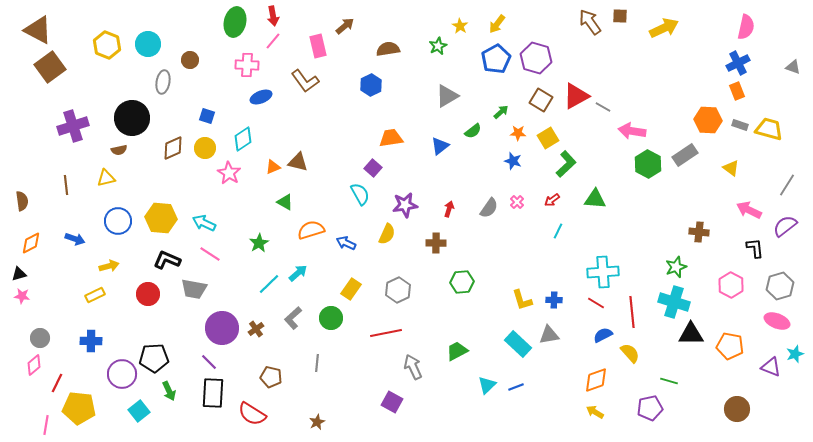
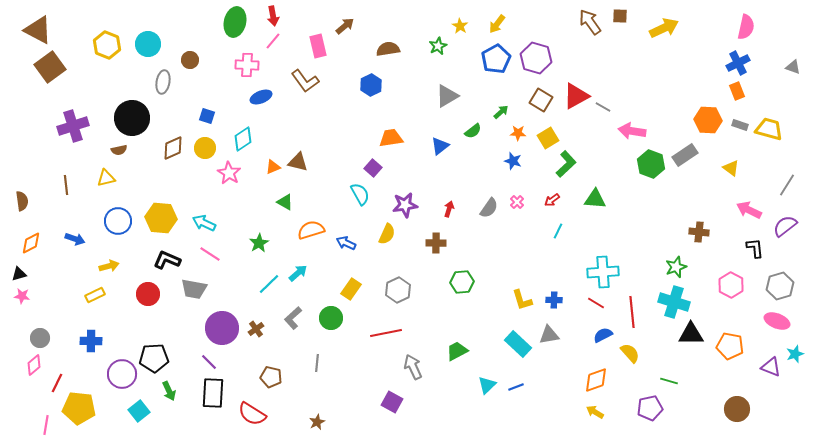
green hexagon at (648, 164): moved 3 px right; rotated 8 degrees counterclockwise
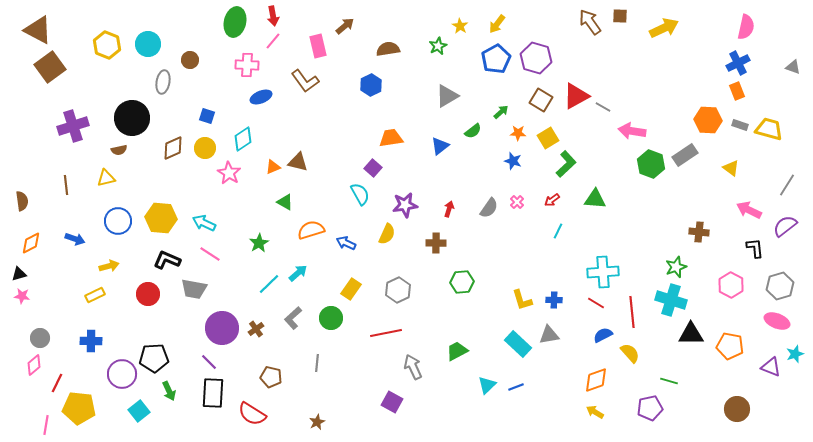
cyan cross at (674, 302): moved 3 px left, 2 px up
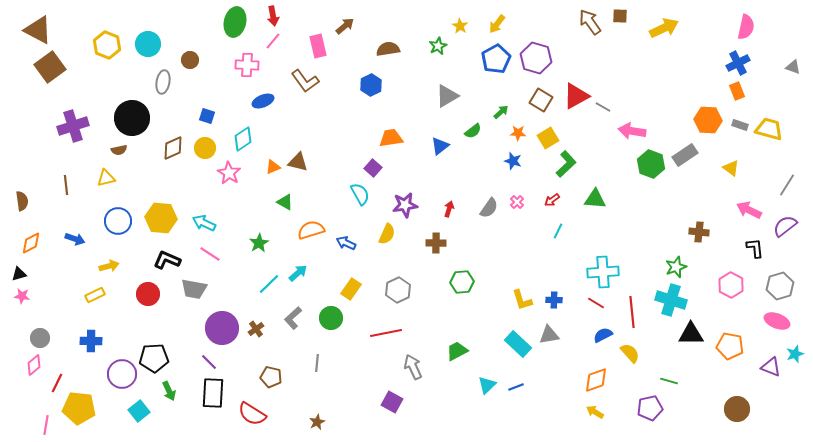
blue ellipse at (261, 97): moved 2 px right, 4 px down
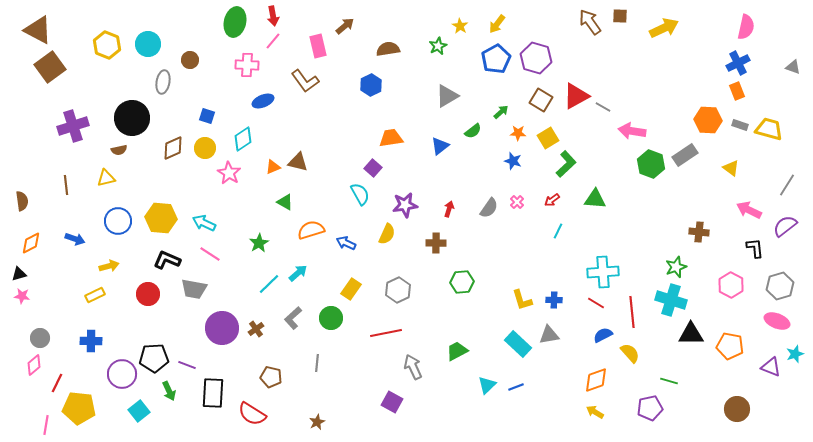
purple line at (209, 362): moved 22 px left, 3 px down; rotated 24 degrees counterclockwise
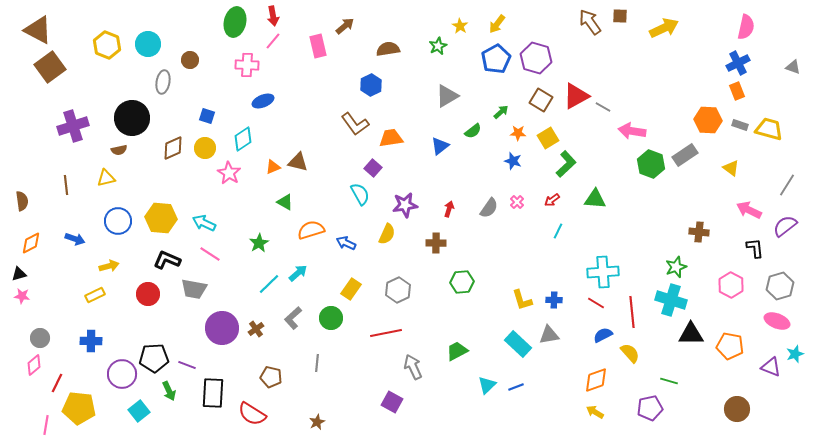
brown L-shape at (305, 81): moved 50 px right, 43 px down
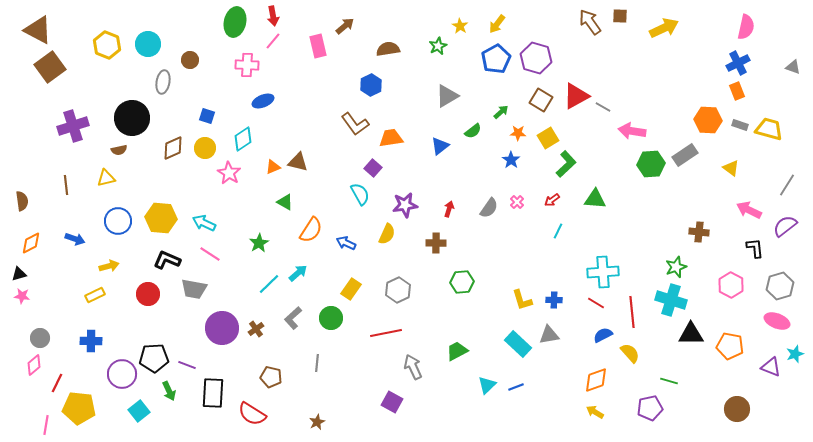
blue star at (513, 161): moved 2 px left, 1 px up; rotated 18 degrees clockwise
green hexagon at (651, 164): rotated 24 degrees counterclockwise
orange semicircle at (311, 230): rotated 140 degrees clockwise
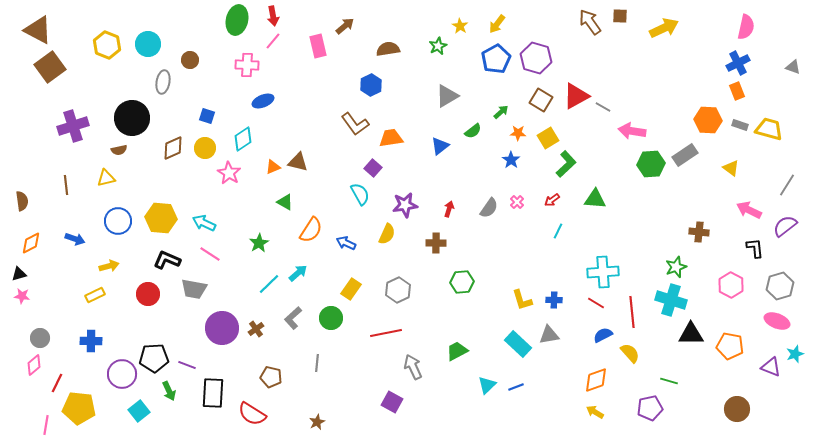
green ellipse at (235, 22): moved 2 px right, 2 px up
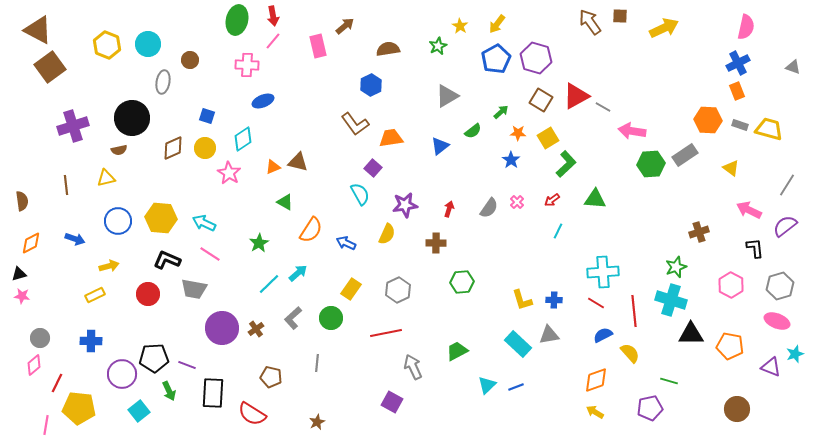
brown cross at (699, 232): rotated 24 degrees counterclockwise
red line at (632, 312): moved 2 px right, 1 px up
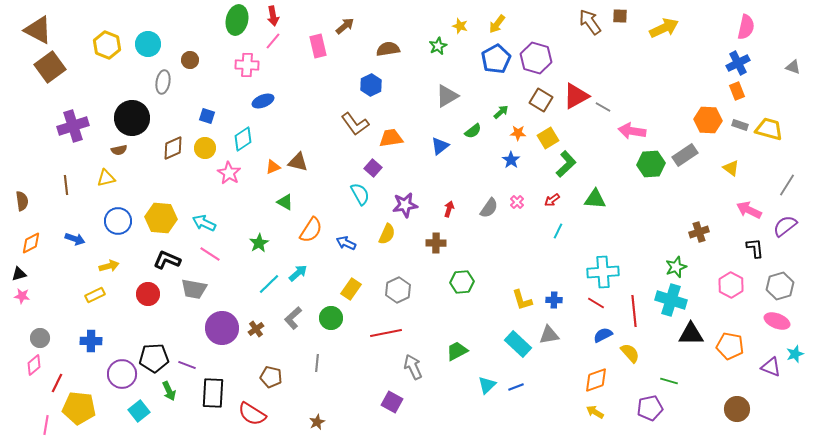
yellow star at (460, 26): rotated 14 degrees counterclockwise
